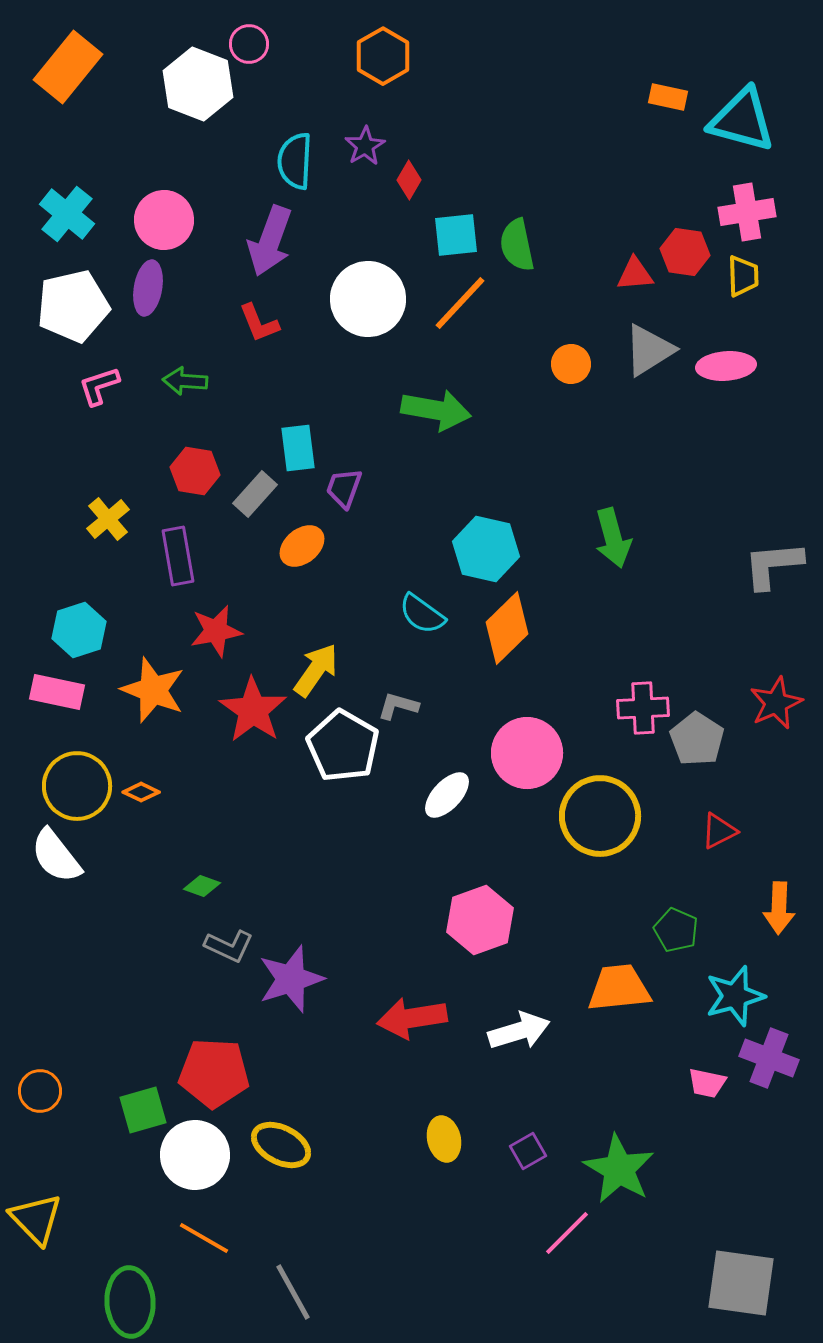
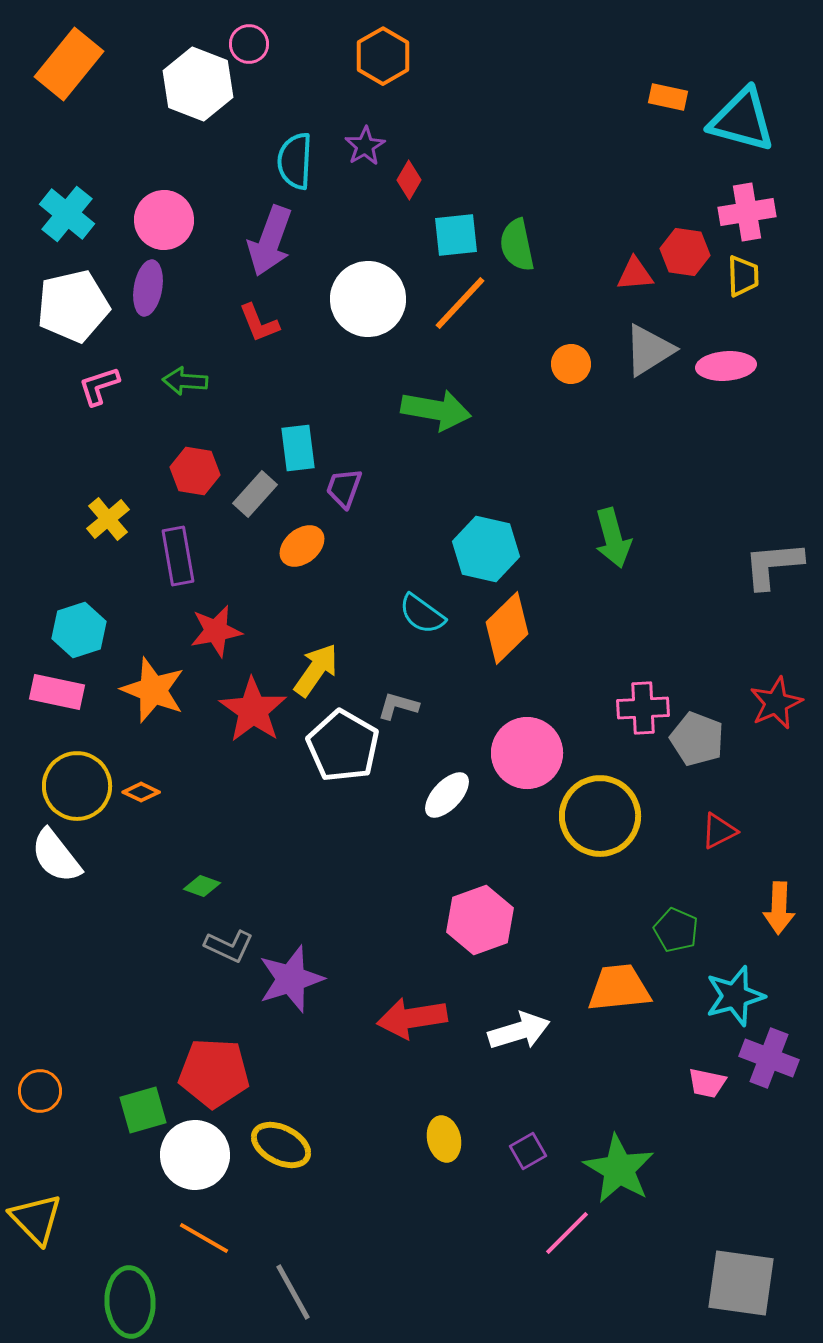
orange rectangle at (68, 67): moved 1 px right, 3 px up
gray pentagon at (697, 739): rotated 12 degrees counterclockwise
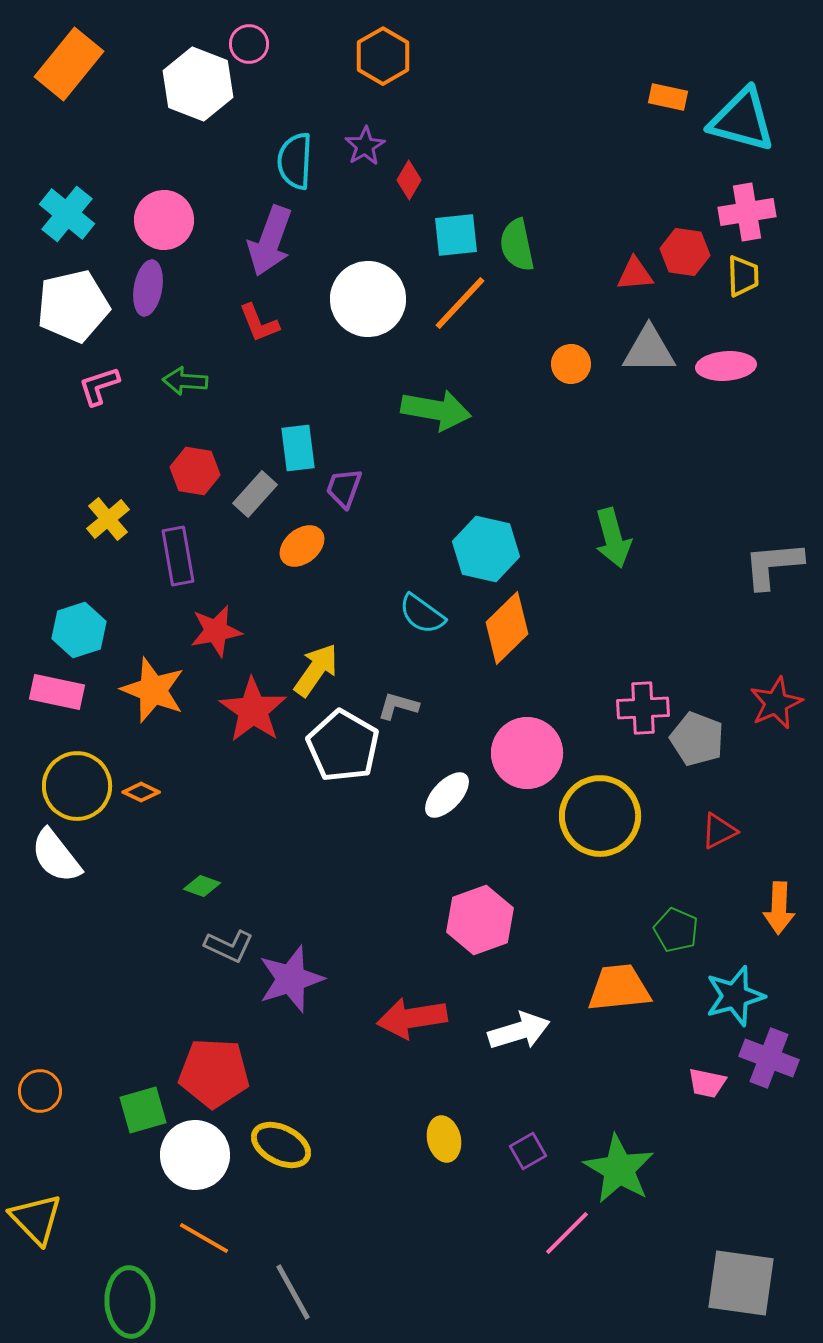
gray triangle at (649, 350): rotated 32 degrees clockwise
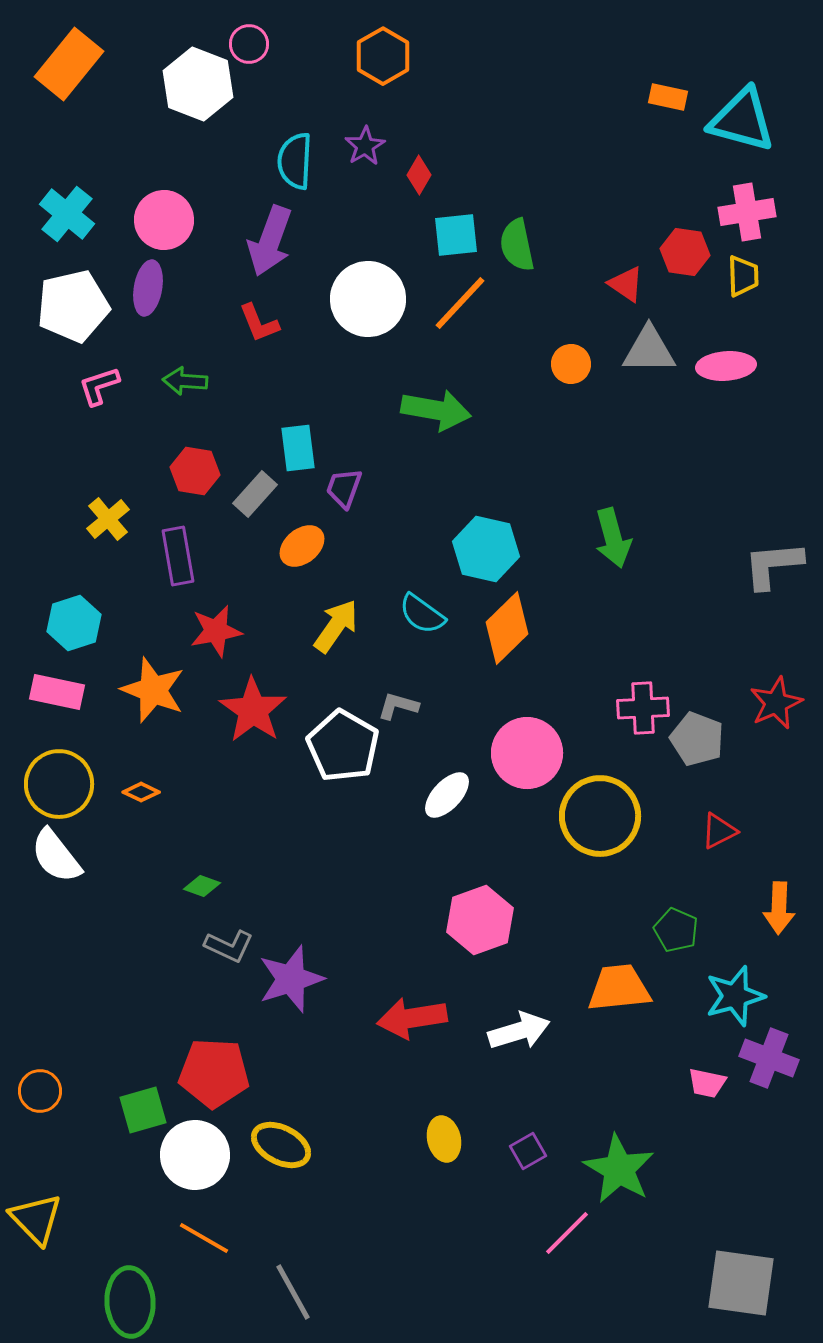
red diamond at (409, 180): moved 10 px right, 5 px up
red triangle at (635, 274): moved 9 px left, 10 px down; rotated 39 degrees clockwise
cyan hexagon at (79, 630): moved 5 px left, 7 px up
yellow arrow at (316, 670): moved 20 px right, 44 px up
yellow circle at (77, 786): moved 18 px left, 2 px up
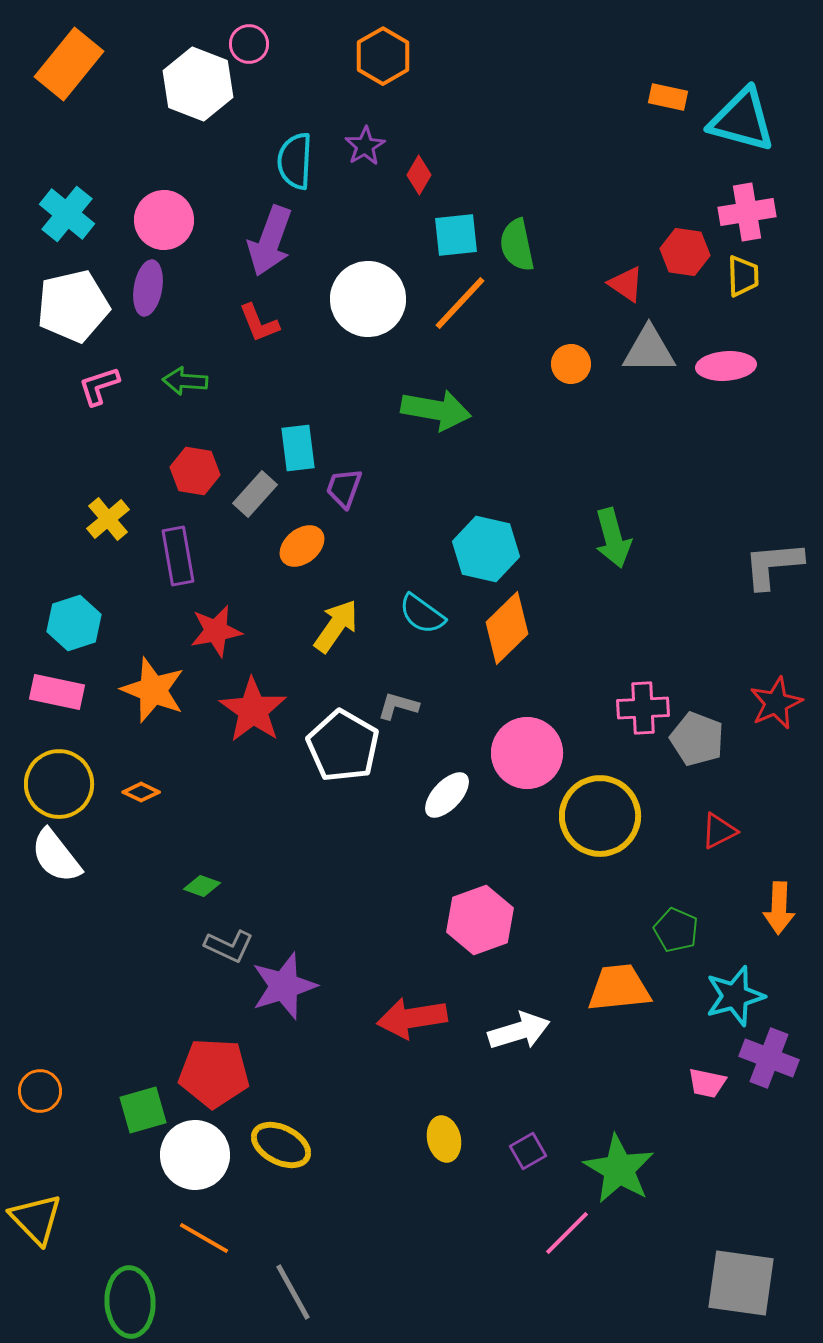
purple star at (291, 979): moved 7 px left, 7 px down
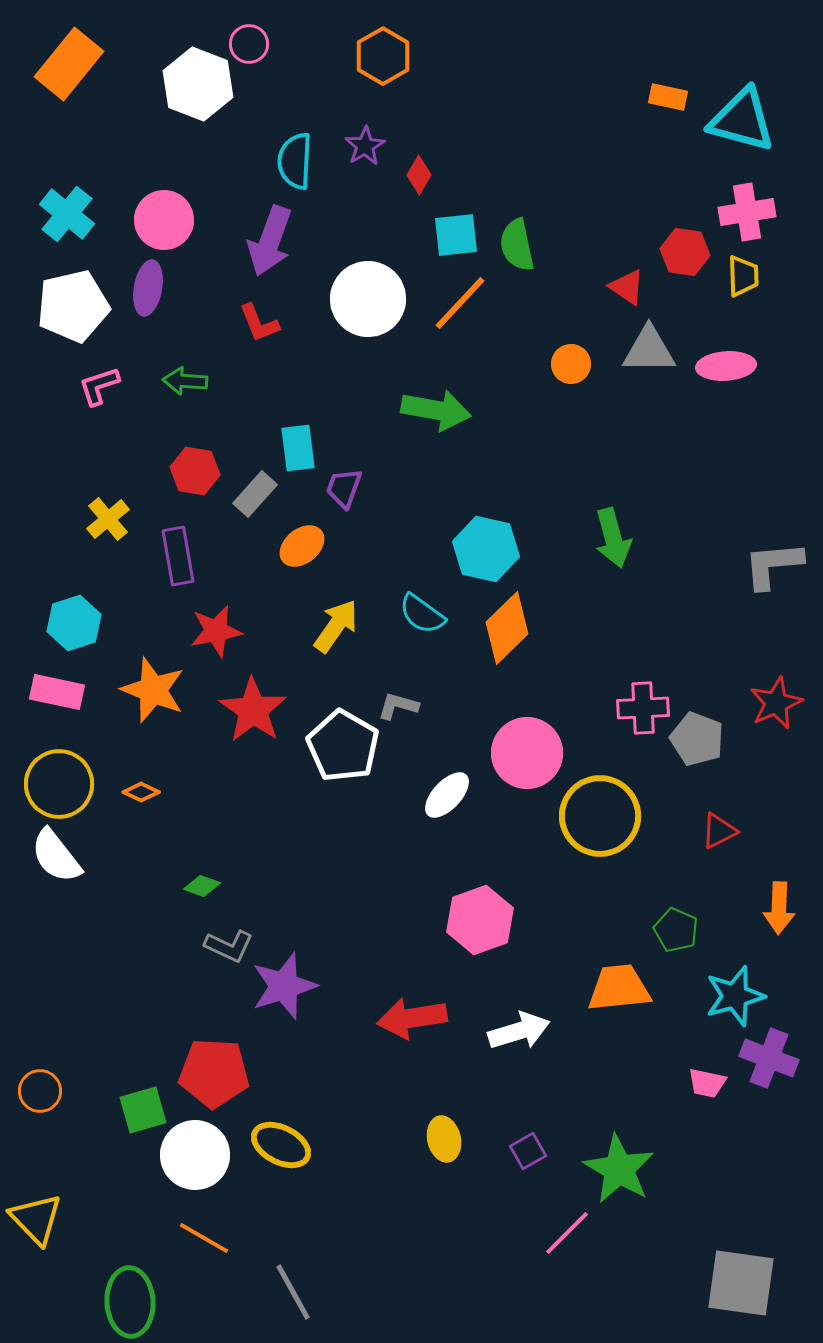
red triangle at (626, 284): moved 1 px right, 3 px down
